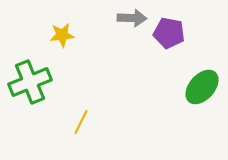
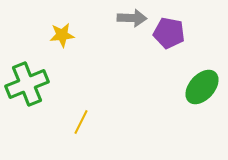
green cross: moved 3 px left, 2 px down
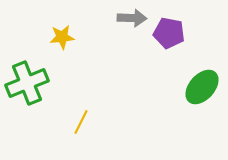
yellow star: moved 2 px down
green cross: moved 1 px up
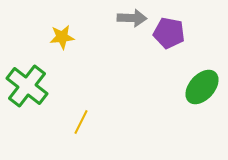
green cross: moved 3 px down; rotated 30 degrees counterclockwise
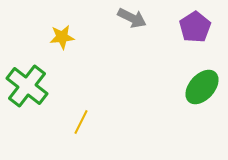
gray arrow: rotated 24 degrees clockwise
purple pentagon: moved 26 px right, 6 px up; rotated 28 degrees clockwise
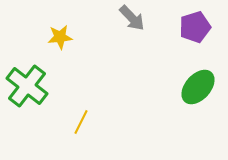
gray arrow: rotated 20 degrees clockwise
purple pentagon: rotated 16 degrees clockwise
yellow star: moved 2 px left
green ellipse: moved 4 px left
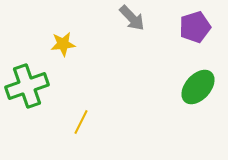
yellow star: moved 3 px right, 7 px down
green cross: rotated 33 degrees clockwise
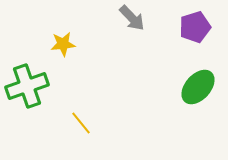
yellow line: moved 1 px down; rotated 65 degrees counterclockwise
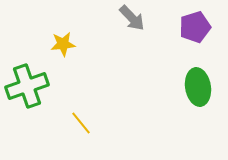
green ellipse: rotated 51 degrees counterclockwise
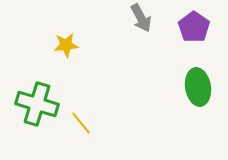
gray arrow: moved 9 px right; rotated 16 degrees clockwise
purple pentagon: moved 1 px left; rotated 20 degrees counterclockwise
yellow star: moved 3 px right, 1 px down
green cross: moved 10 px right, 18 px down; rotated 36 degrees clockwise
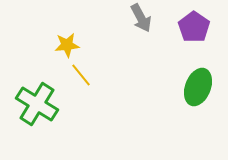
yellow star: moved 1 px right
green ellipse: rotated 30 degrees clockwise
green cross: rotated 15 degrees clockwise
yellow line: moved 48 px up
